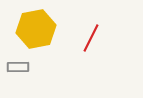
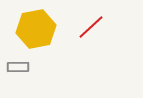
red line: moved 11 px up; rotated 20 degrees clockwise
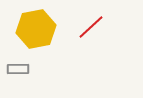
gray rectangle: moved 2 px down
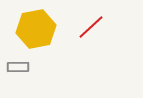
gray rectangle: moved 2 px up
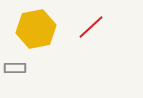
gray rectangle: moved 3 px left, 1 px down
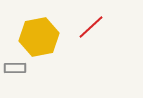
yellow hexagon: moved 3 px right, 8 px down
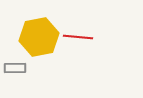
red line: moved 13 px left, 10 px down; rotated 48 degrees clockwise
